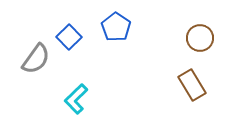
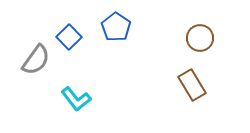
gray semicircle: moved 1 px down
cyan L-shape: rotated 84 degrees counterclockwise
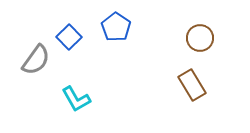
cyan L-shape: rotated 8 degrees clockwise
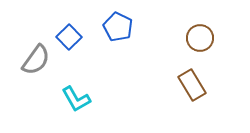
blue pentagon: moved 2 px right; rotated 8 degrees counterclockwise
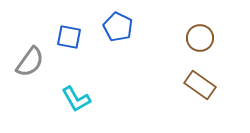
blue square: rotated 35 degrees counterclockwise
gray semicircle: moved 6 px left, 2 px down
brown rectangle: moved 8 px right; rotated 24 degrees counterclockwise
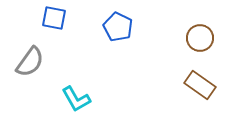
blue square: moved 15 px left, 19 px up
